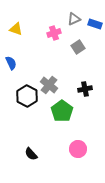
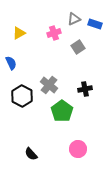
yellow triangle: moved 3 px right, 4 px down; rotated 48 degrees counterclockwise
black hexagon: moved 5 px left
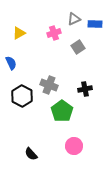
blue rectangle: rotated 16 degrees counterclockwise
gray cross: rotated 18 degrees counterclockwise
pink circle: moved 4 px left, 3 px up
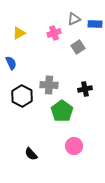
gray cross: rotated 18 degrees counterclockwise
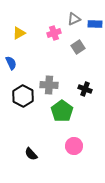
black cross: rotated 32 degrees clockwise
black hexagon: moved 1 px right
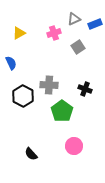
blue rectangle: rotated 24 degrees counterclockwise
